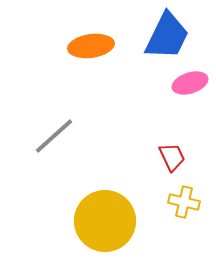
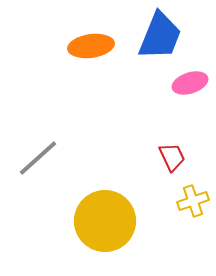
blue trapezoid: moved 7 px left; rotated 4 degrees counterclockwise
gray line: moved 16 px left, 22 px down
yellow cross: moved 9 px right, 1 px up; rotated 32 degrees counterclockwise
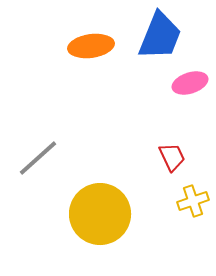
yellow circle: moved 5 px left, 7 px up
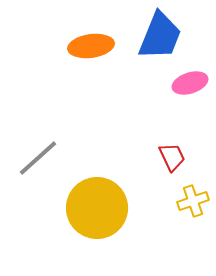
yellow circle: moved 3 px left, 6 px up
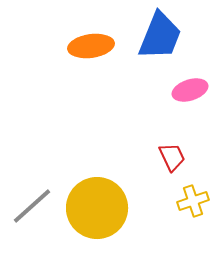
pink ellipse: moved 7 px down
gray line: moved 6 px left, 48 px down
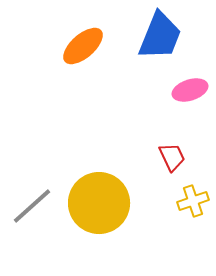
orange ellipse: moved 8 px left; rotated 33 degrees counterclockwise
yellow circle: moved 2 px right, 5 px up
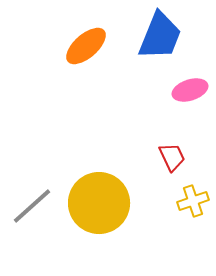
orange ellipse: moved 3 px right
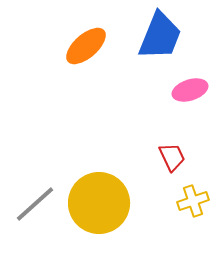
gray line: moved 3 px right, 2 px up
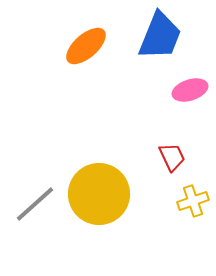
yellow circle: moved 9 px up
